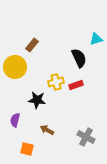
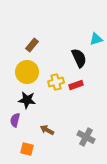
yellow circle: moved 12 px right, 5 px down
black star: moved 10 px left
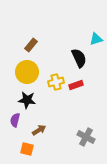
brown rectangle: moved 1 px left
brown arrow: moved 8 px left; rotated 120 degrees clockwise
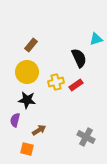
red rectangle: rotated 16 degrees counterclockwise
